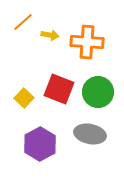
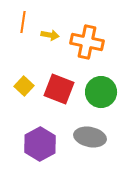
orange line: rotated 40 degrees counterclockwise
orange cross: rotated 8 degrees clockwise
green circle: moved 3 px right
yellow square: moved 12 px up
gray ellipse: moved 3 px down
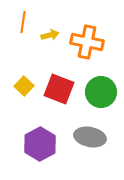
yellow arrow: rotated 24 degrees counterclockwise
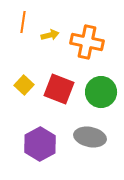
yellow square: moved 1 px up
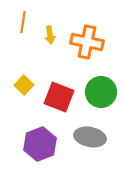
yellow arrow: rotated 96 degrees clockwise
red square: moved 8 px down
purple hexagon: rotated 8 degrees clockwise
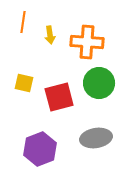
orange cross: rotated 8 degrees counterclockwise
yellow square: moved 2 px up; rotated 30 degrees counterclockwise
green circle: moved 2 px left, 9 px up
red square: rotated 36 degrees counterclockwise
gray ellipse: moved 6 px right, 1 px down; rotated 20 degrees counterclockwise
purple hexagon: moved 5 px down
